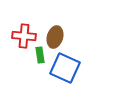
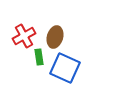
red cross: rotated 35 degrees counterclockwise
green rectangle: moved 1 px left, 2 px down
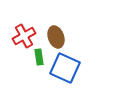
brown ellipse: moved 1 px right; rotated 35 degrees counterclockwise
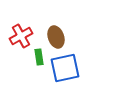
red cross: moved 3 px left
blue square: rotated 36 degrees counterclockwise
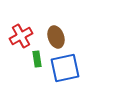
green rectangle: moved 2 px left, 2 px down
